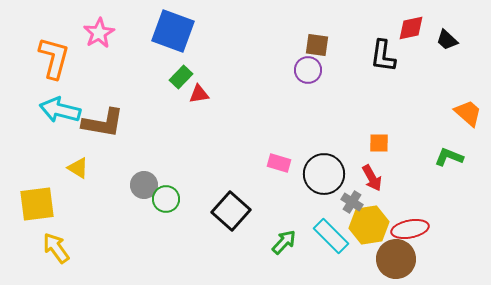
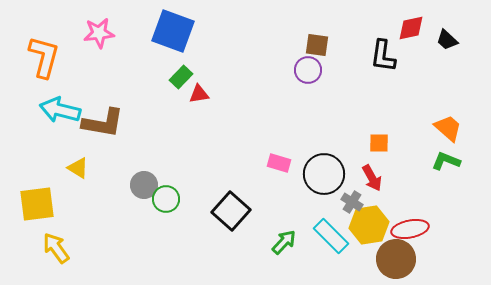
pink star: rotated 24 degrees clockwise
orange L-shape: moved 10 px left, 1 px up
orange trapezoid: moved 20 px left, 15 px down
green L-shape: moved 3 px left, 4 px down
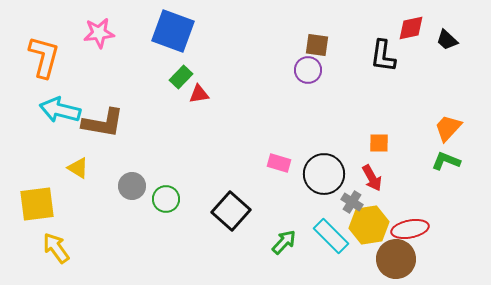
orange trapezoid: rotated 88 degrees counterclockwise
gray circle: moved 12 px left, 1 px down
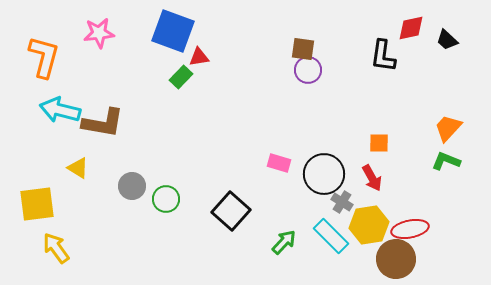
brown square: moved 14 px left, 4 px down
red triangle: moved 37 px up
gray cross: moved 10 px left
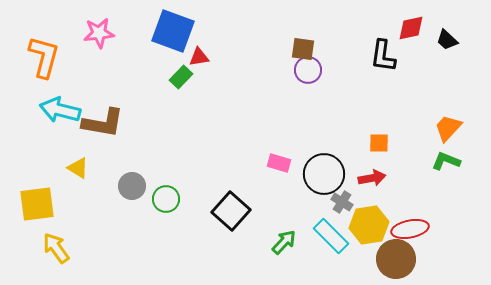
red arrow: rotated 72 degrees counterclockwise
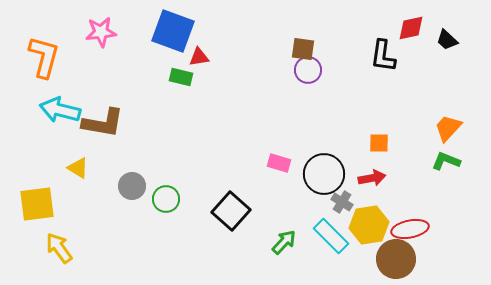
pink star: moved 2 px right, 1 px up
green rectangle: rotated 60 degrees clockwise
yellow arrow: moved 3 px right
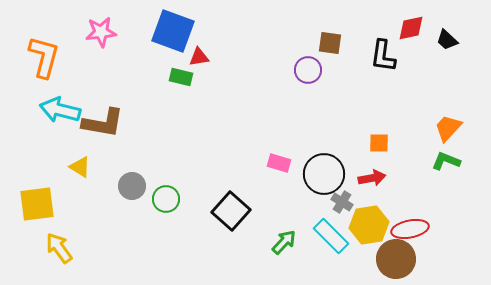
brown square: moved 27 px right, 6 px up
yellow triangle: moved 2 px right, 1 px up
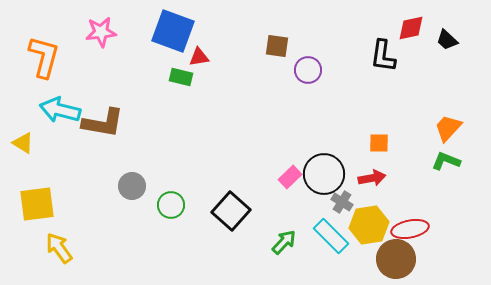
brown square: moved 53 px left, 3 px down
pink rectangle: moved 11 px right, 14 px down; rotated 60 degrees counterclockwise
yellow triangle: moved 57 px left, 24 px up
green circle: moved 5 px right, 6 px down
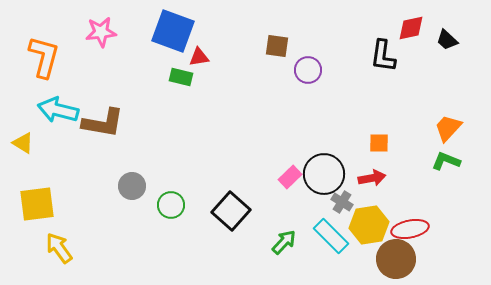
cyan arrow: moved 2 px left
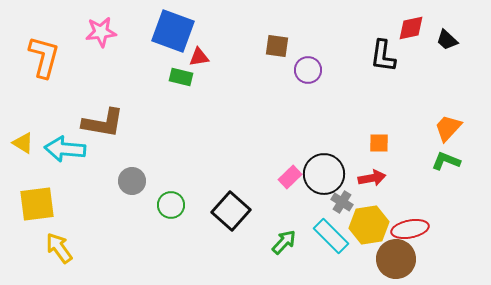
cyan arrow: moved 7 px right, 39 px down; rotated 9 degrees counterclockwise
gray circle: moved 5 px up
